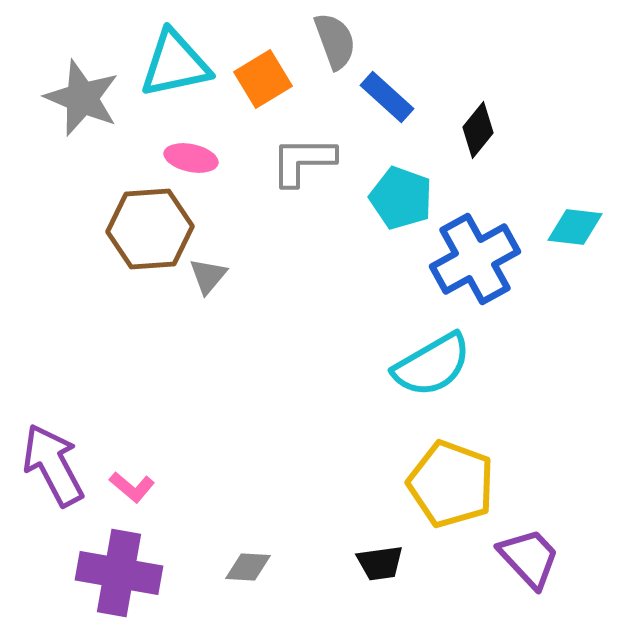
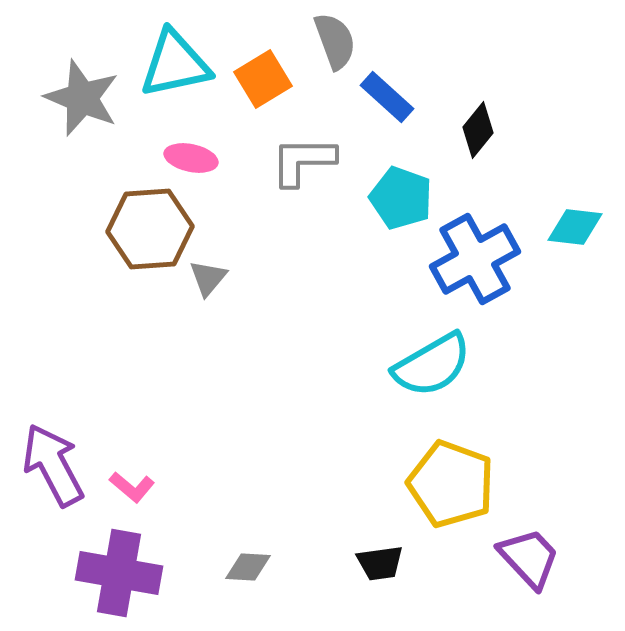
gray triangle: moved 2 px down
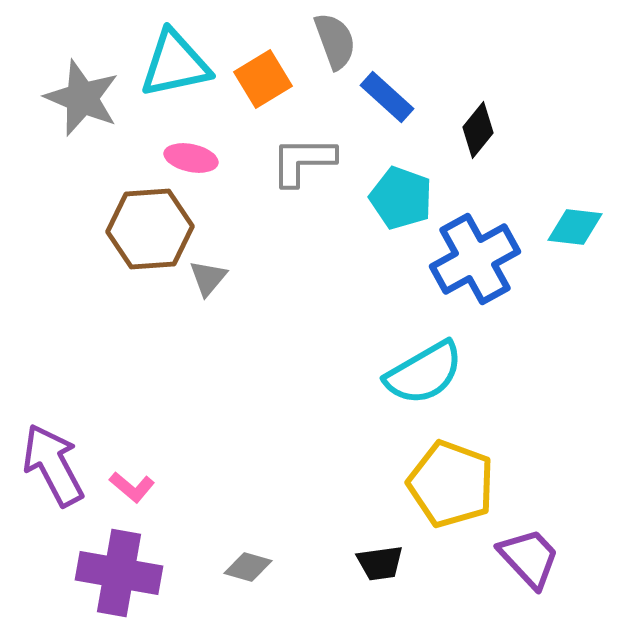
cyan semicircle: moved 8 px left, 8 px down
gray diamond: rotated 12 degrees clockwise
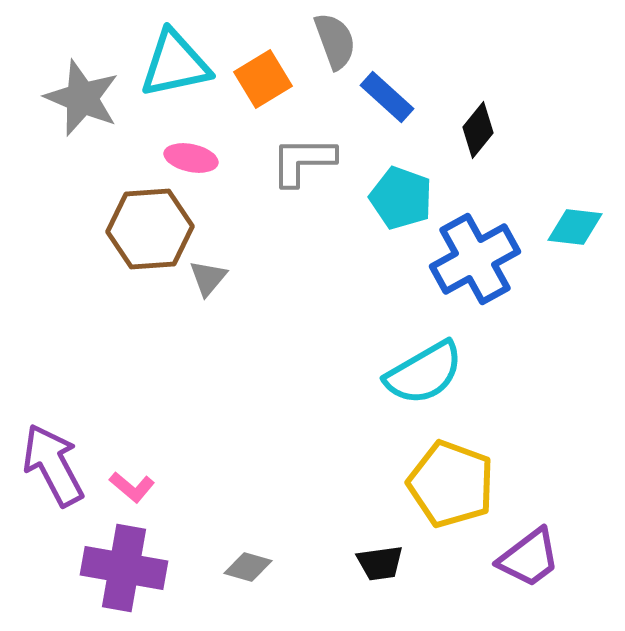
purple trapezoid: rotated 96 degrees clockwise
purple cross: moved 5 px right, 5 px up
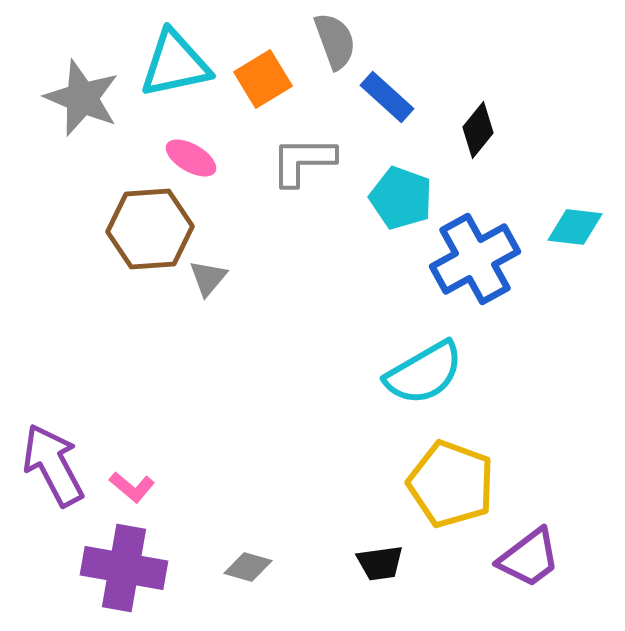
pink ellipse: rotated 18 degrees clockwise
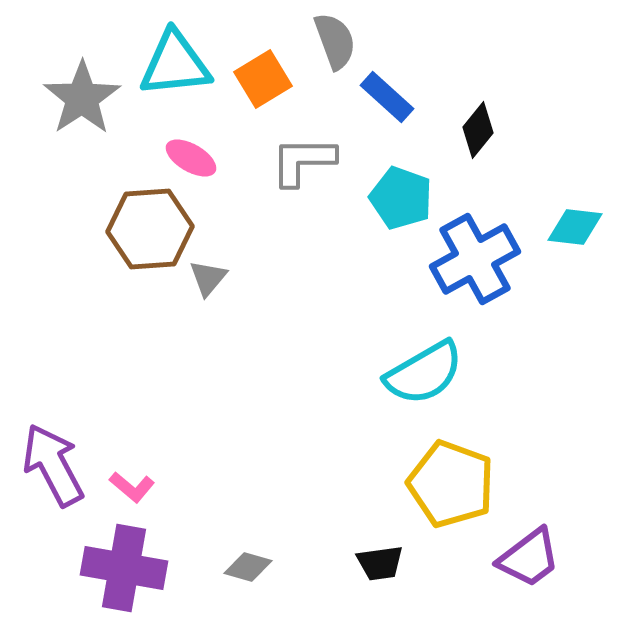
cyan triangle: rotated 6 degrees clockwise
gray star: rotated 16 degrees clockwise
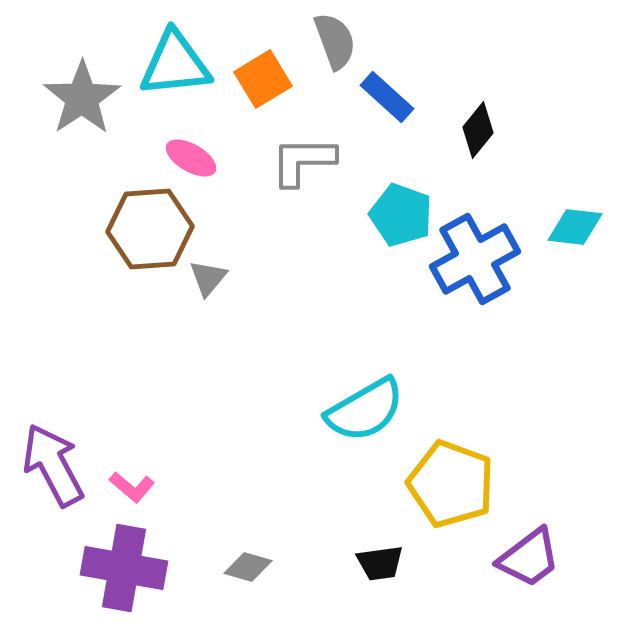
cyan pentagon: moved 17 px down
cyan semicircle: moved 59 px left, 37 px down
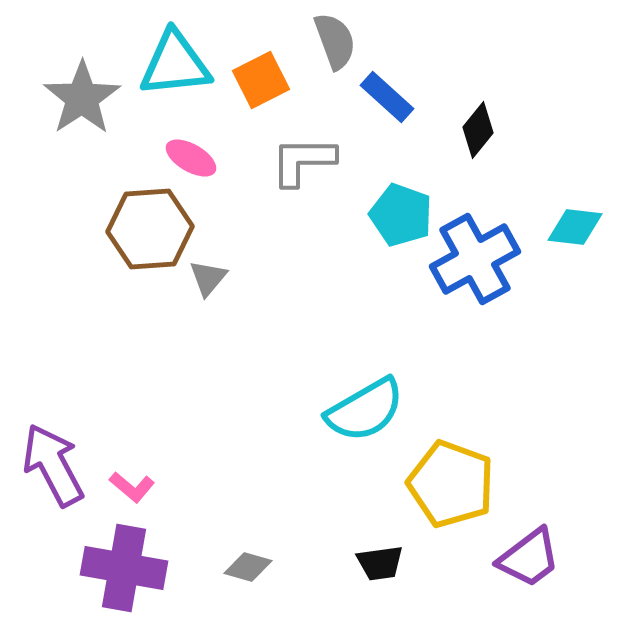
orange square: moved 2 px left, 1 px down; rotated 4 degrees clockwise
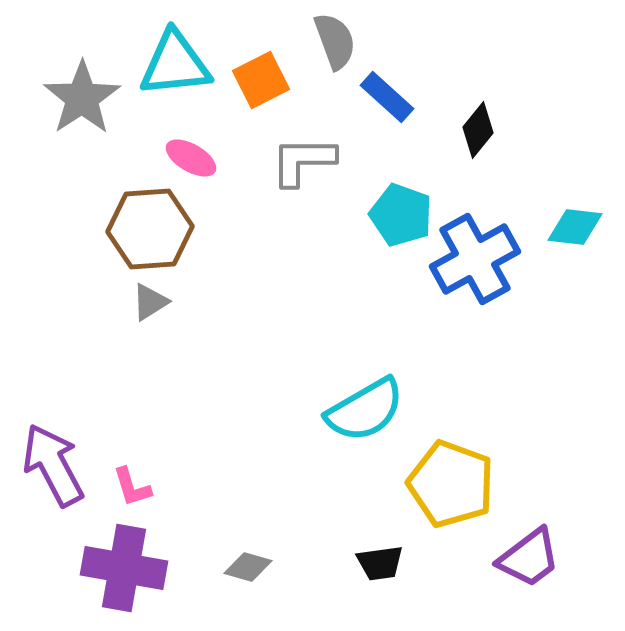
gray triangle: moved 58 px left, 24 px down; rotated 18 degrees clockwise
pink L-shape: rotated 33 degrees clockwise
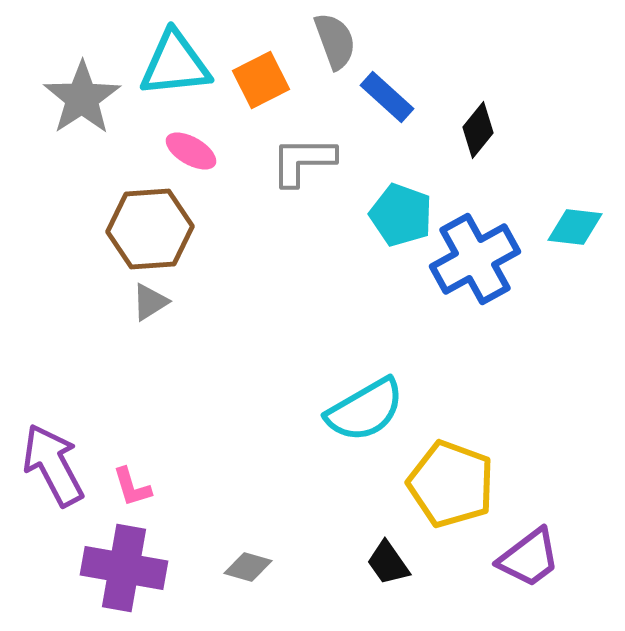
pink ellipse: moved 7 px up
black trapezoid: moved 8 px right; rotated 63 degrees clockwise
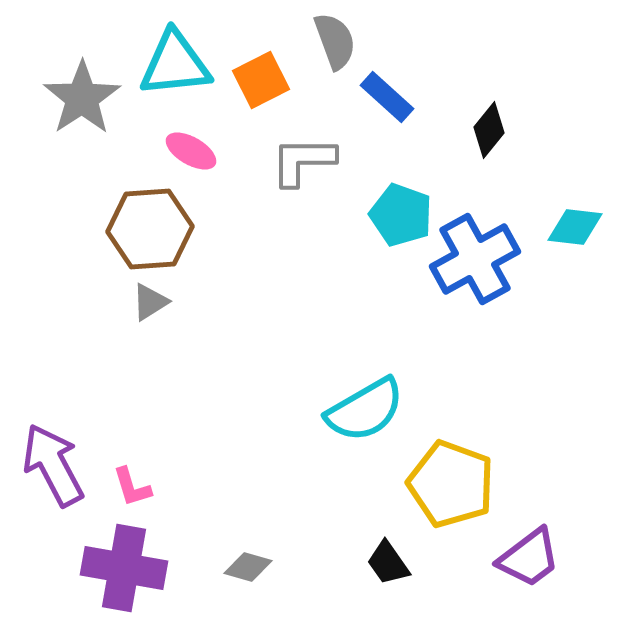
black diamond: moved 11 px right
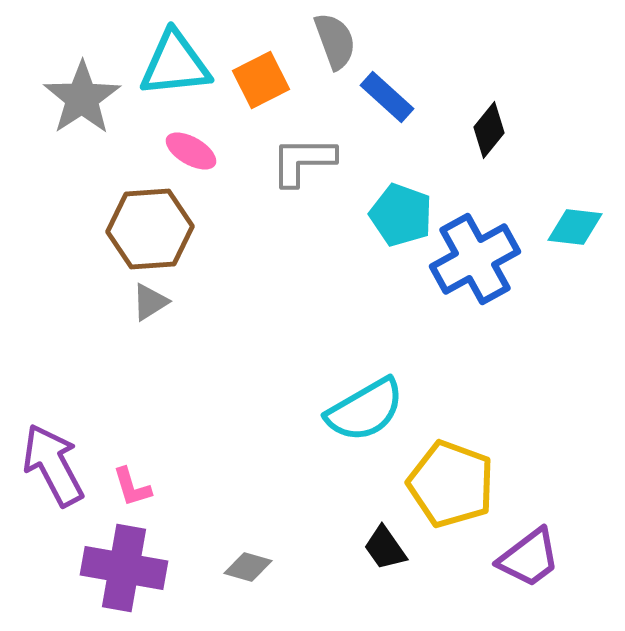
black trapezoid: moved 3 px left, 15 px up
